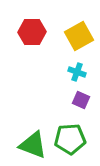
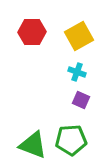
green pentagon: moved 1 px right, 1 px down
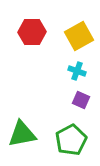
cyan cross: moved 1 px up
green pentagon: rotated 24 degrees counterclockwise
green triangle: moved 11 px left, 11 px up; rotated 32 degrees counterclockwise
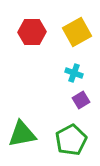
yellow square: moved 2 px left, 4 px up
cyan cross: moved 3 px left, 2 px down
purple square: rotated 36 degrees clockwise
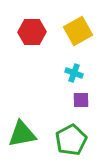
yellow square: moved 1 px right, 1 px up
purple square: rotated 30 degrees clockwise
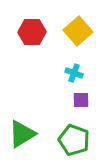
yellow square: rotated 12 degrees counterclockwise
green triangle: rotated 20 degrees counterclockwise
green pentagon: moved 3 px right; rotated 24 degrees counterclockwise
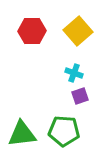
red hexagon: moved 1 px up
purple square: moved 1 px left, 4 px up; rotated 18 degrees counterclockwise
green triangle: rotated 24 degrees clockwise
green pentagon: moved 10 px left, 9 px up; rotated 16 degrees counterclockwise
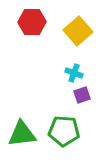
red hexagon: moved 9 px up
purple square: moved 2 px right, 1 px up
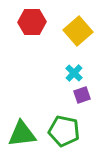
cyan cross: rotated 24 degrees clockwise
green pentagon: rotated 8 degrees clockwise
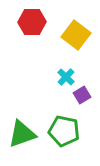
yellow square: moved 2 px left, 4 px down; rotated 12 degrees counterclockwise
cyan cross: moved 8 px left, 4 px down
purple square: rotated 12 degrees counterclockwise
green triangle: rotated 12 degrees counterclockwise
